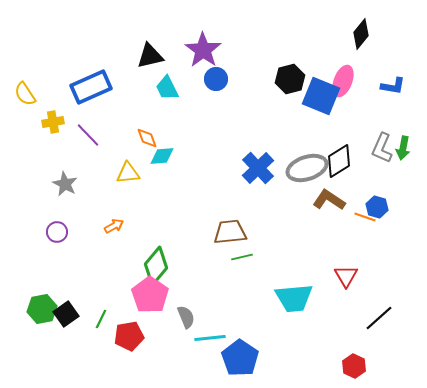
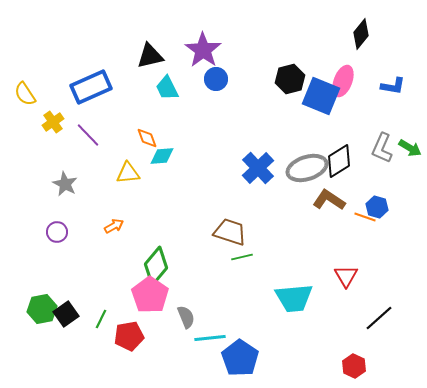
yellow cross at (53, 122): rotated 25 degrees counterclockwise
green arrow at (403, 148): moved 7 px right; rotated 70 degrees counterclockwise
brown trapezoid at (230, 232): rotated 24 degrees clockwise
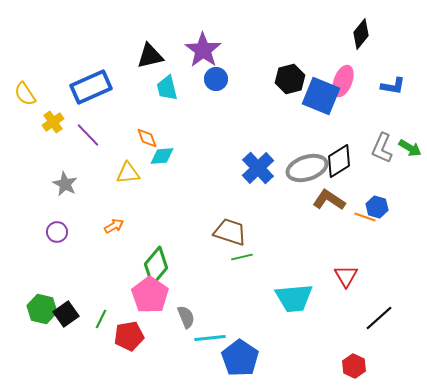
cyan trapezoid at (167, 88): rotated 12 degrees clockwise
green hexagon at (42, 309): rotated 24 degrees clockwise
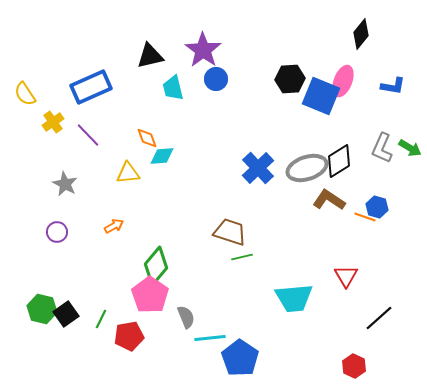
black hexagon at (290, 79): rotated 12 degrees clockwise
cyan trapezoid at (167, 88): moved 6 px right
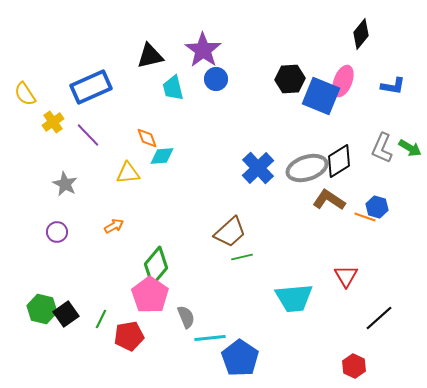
brown trapezoid at (230, 232): rotated 120 degrees clockwise
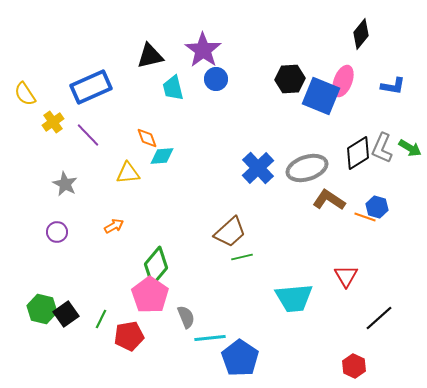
black diamond at (339, 161): moved 19 px right, 8 px up
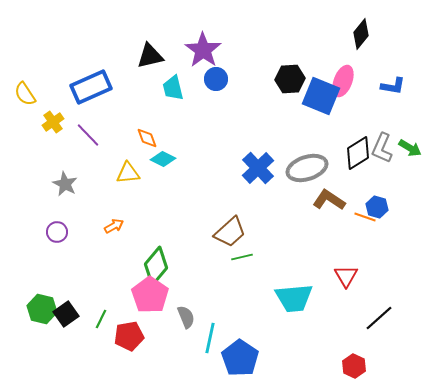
cyan diamond at (162, 156): moved 1 px right, 3 px down; rotated 30 degrees clockwise
cyan line at (210, 338): rotated 72 degrees counterclockwise
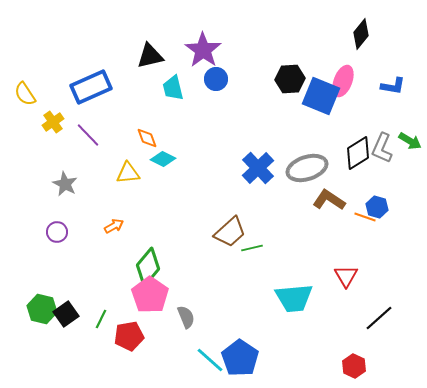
green arrow at (410, 148): moved 7 px up
green line at (242, 257): moved 10 px right, 9 px up
green diamond at (156, 266): moved 8 px left, 1 px down
cyan line at (210, 338): moved 22 px down; rotated 60 degrees counterclockwise
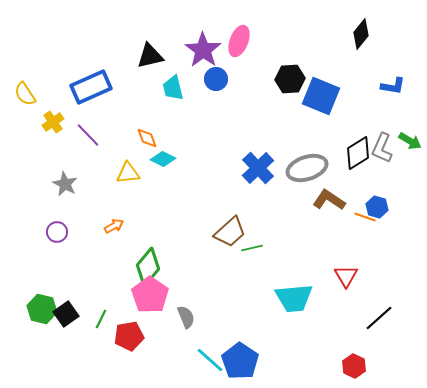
pink ellipse at (343, 81): moved 104 px left, 40 px up
blue pentagon at (240, 358): moved 3 px down
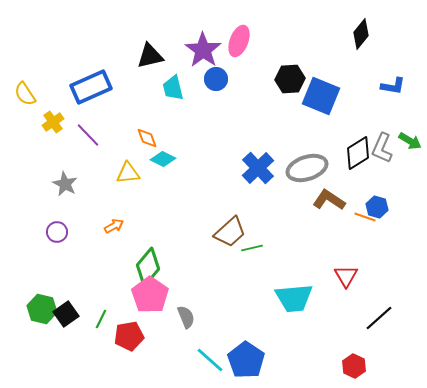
blue pentagon at (240, 361): moved 6 px right, 1 px up
